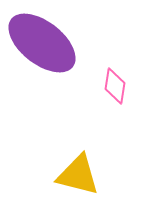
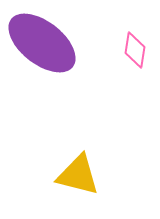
pink diamond: moved 20 px right, 36 px up
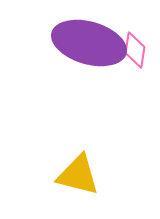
purple ellipse: moved 47 px right; rotated 22 degrees counterclockwise
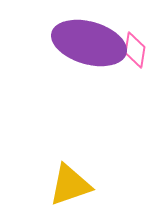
yellow triangle: moved 8 px left, 10 px down; rotated 33 degrees counterclockwise
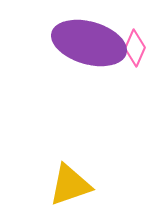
pink diamond: moved 2 px up; rotated 15 degrees clockwise
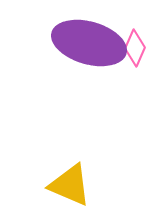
yellow triangle: rotated 42 degrees clockwise
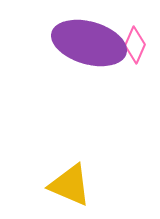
pink diamond: moved 3 px up
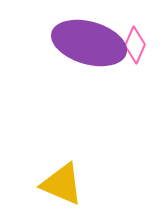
yellow triangle: moved 8 px left, 1 px up
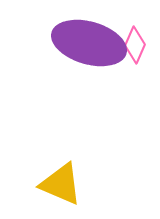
yellow triangle: moved 1 px left
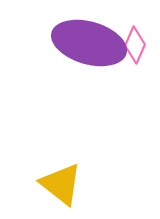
yellow triangle: rotated 15 degrees clockwise
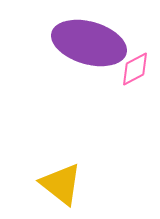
pink diamond: moved 24 px down; rotated 39 degrees clockwise
